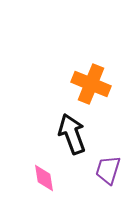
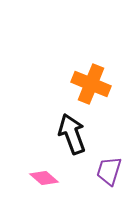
purple trapezoid: moved 1 px right, 1 px down
pink diamond: rotated 40 degrees counterclockwise
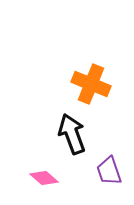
purple trapezoid: rotated 36 degrees counterclockwise
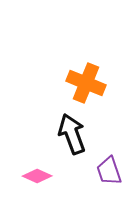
orange cross: moved 5 px left, 1 px up
pink diamond: moved 7 px left, 2 px up; rotated 16 degrees counterclockwise
